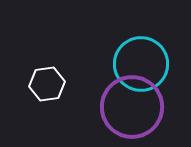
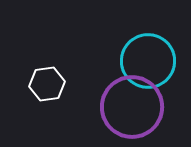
cyan circle: moved 7 px right, 3 px up
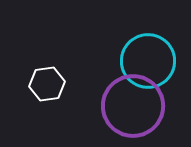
purple circle: moved 1 px right, 1 px up
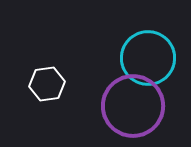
cyan circle: moved 3 px up
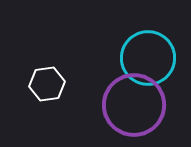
purple circle: moved 1 px right, 1 px up
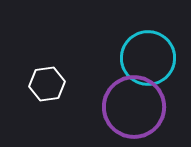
purple circle: moved 2 px down
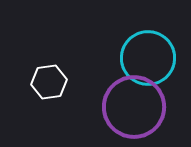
white hexagon: moved 2 px right, 2 px up
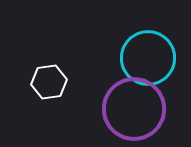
purple circle: moved 2 px down
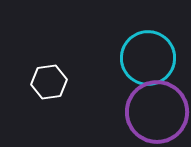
purple circle: moved 23 px right, 3 px down
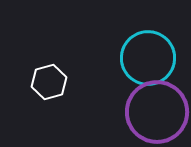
white hexagon: rotated 8 degrees counterclockwise
